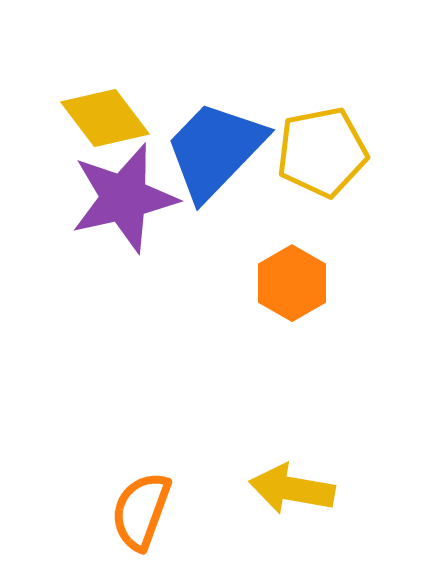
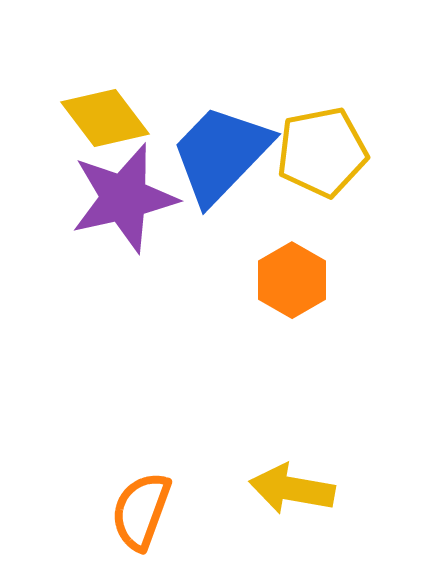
blue trapezoid: moved 6 px right, 4 px down
orange hexagon: moved 3 px up
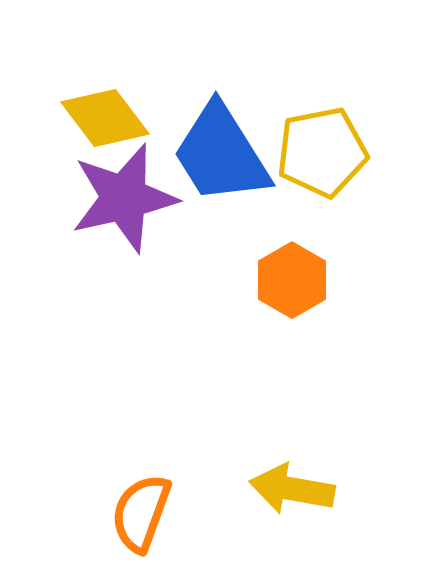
blue trapezoid: rotated 76 degrees counterclockwise
orange semicircle: moved 2 px down
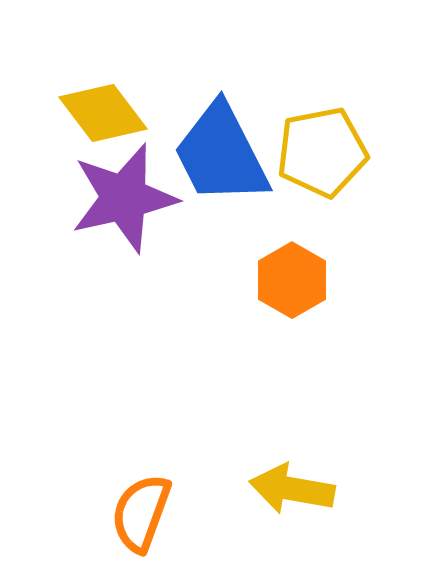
yellow diamond: moved 2 px left, 5 px up
blue trapezoid: rotated 5 degrees clockwise
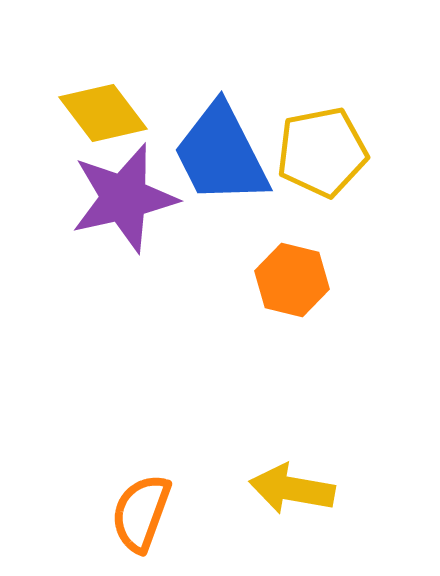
orange hexagon: rotated 16 degrees counterclockwise
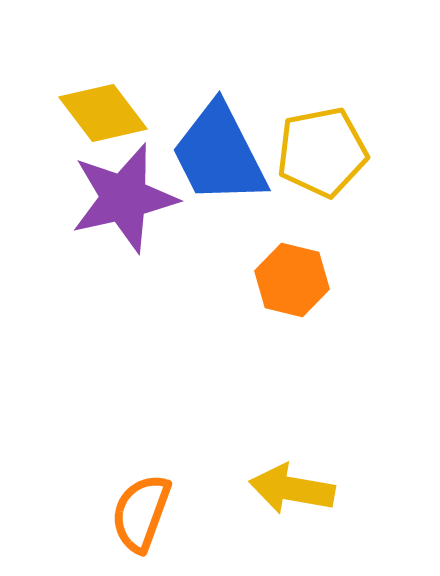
blue trapezoid: moved 2 px left
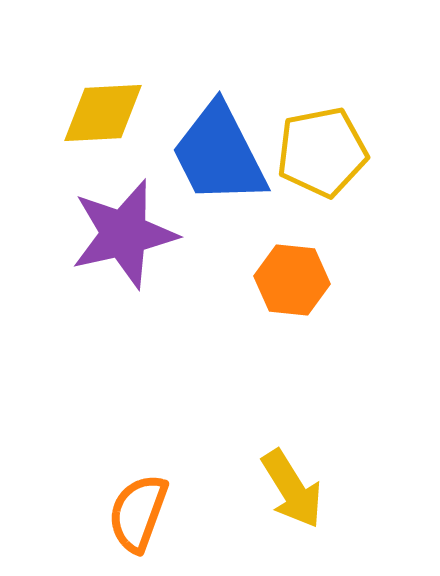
yellow diamond: rotated 56 degrees counterclockwise
purple star: moved 36 px down
orange hexagon: rotated 8 degrees counterclockwise
yellow arrow: rotated 132 degrees counterclockwise
orange semicircle: moved 3 px left
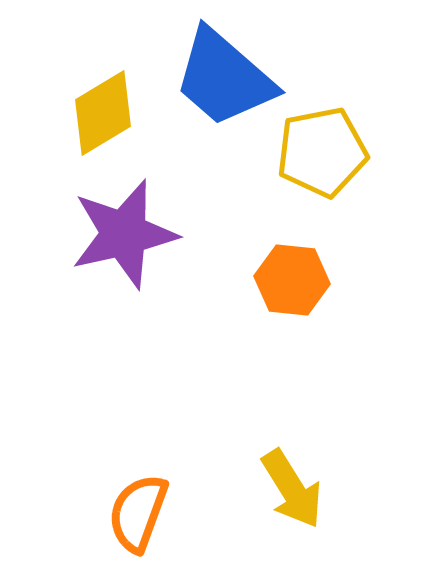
yellow diamond: rotated 28 degrees counterclockwise
blue trapezoid: moved 5 px right, 76 px up; rotated 22 degrees counterclockwise
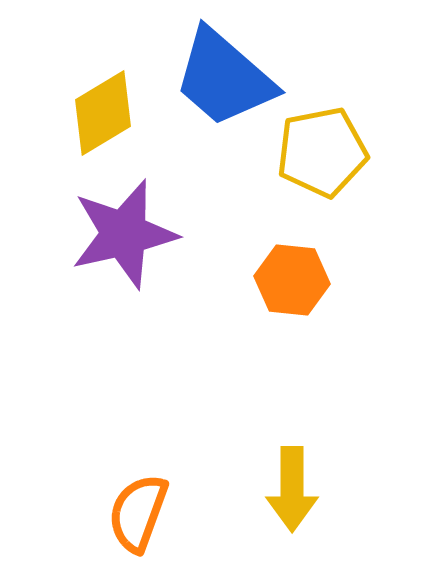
yellow arrow: rotated 32 degrees clockwise
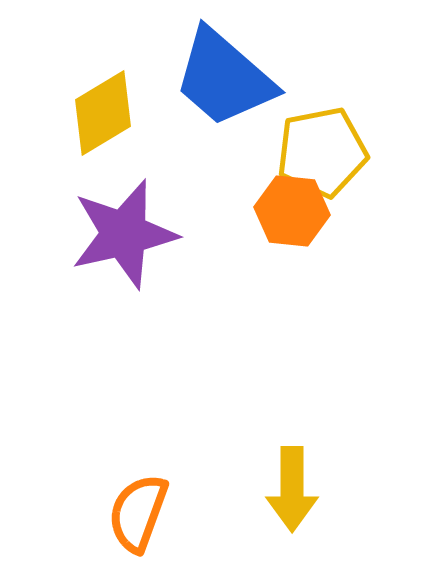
orange hexagon: moved 69 px up
